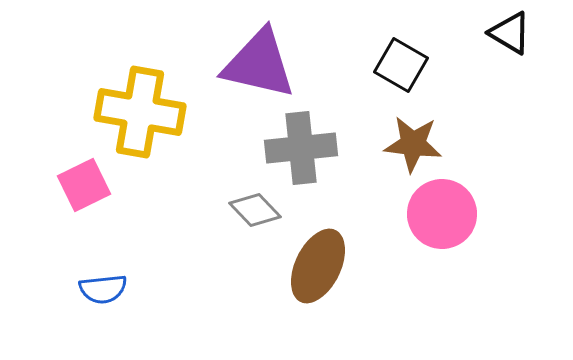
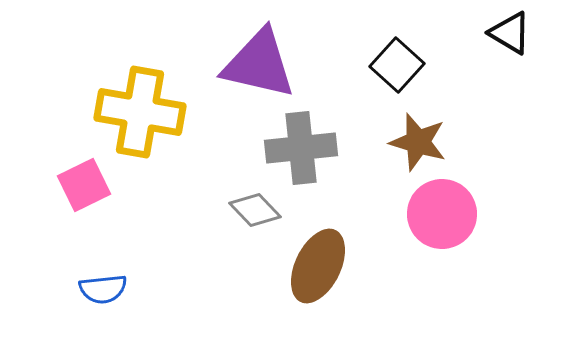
black square: moved 4 px left; rotated 12 degrees clockwise
brown star: moved 5 px right, 2 px up; rotated 10 degrees clockwise
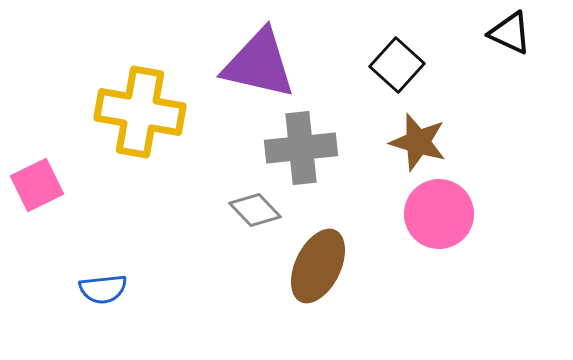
black triangle: rotated 6 degrees counterclockwise
pink square: moved 47 px left
pink circle: moved 3 px left
